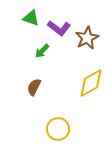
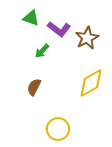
purple L-shape: moved 1 px down
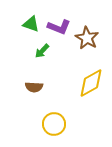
green triangle: moved 6 px down
purple L-shape: moved 2 px up; rotated 15 degrees counterclockwise
brown star: rotated 15 degrees counterclockwise
brown semicircle: rotated 114 degrees counterclockwise
yellow circle: moved 4 px left, 5 px up
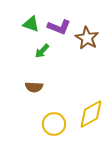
yellow diamond: moved 31 px down
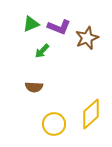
green triangle: rotated 42 degrees counterclockwise
brown star: rotated 20 degrees clockwise
yellow diamond: rotated 12 degrees counterclockwise
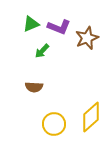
yellow diamond: moved 3 px down
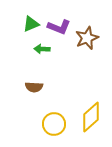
green arrow: moved 2 px up; rotated 49 degrees clockwise
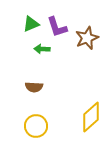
purple L-shape: moved 2 px left; rotated 50 degrees clockwise
yellow circle: moved 18 px left, 2 px down
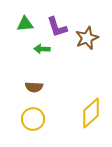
green triangle: moved 6 px left; rotated 18 degrees clockwise
yellow diamond: moved 4 px up
yellow circle: moved 3 px left, 7 px up
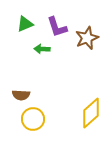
green triangle: rotated 18 degrees counterclockwise
brown semicircle: moved 13 px left, 8 px down
